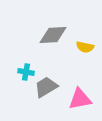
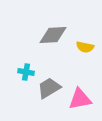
gray trapezoid: moved 3 px right, 1 px down
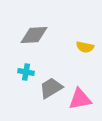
gray diamond: moved 19 px left
gray trapezoid: moved 2 px right
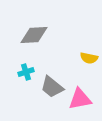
yellow semicircle: moved 4 px right, 11 px down
cyan cross: rotated 28 degrees counterclockwise
gray trapezoid: moved 1 px right, 1 px up; rotated 110 degrees counterclockwise
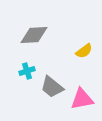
yellow semicircle: moved 5 px left, 7 px up; rotated 48 degrees counterclockwise
cyan cross: moved 1 px right, 1 px up
pink triangle: moved 2 px right
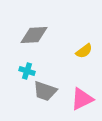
cyan cross: rotated 35 degrees clockwise
gray trapezoid: moved 7 px left, 4 px down; rotated 20 degrees counterclockwise
pink triangle: rotated 15 degrees counterclockwise
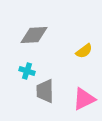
gray trapezoid: rotated 70 degrees clockwise
pink triangle: moved 2 px right
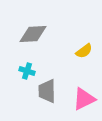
gray diamond: moved 1 px left, 1 px up
gray trapezoid: moved 2 px right
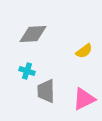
gray trapezoid: moved 1 px left
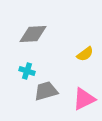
yellow semicircle: moved 1 px right, 3 px down
gray trapezoid: rotated 75 degrees clockwise
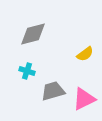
gray diamond: rotated 12 degrees counterclockwise
gray trapezoid: moved 7 px right
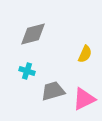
yellow semicircle: rotated 30 degrees counterclockwise
